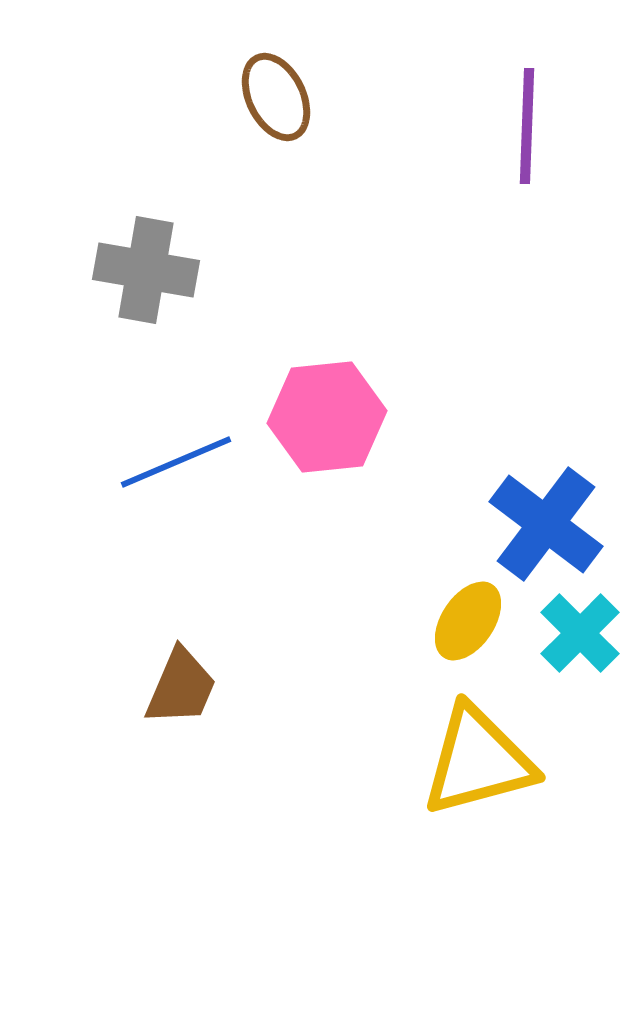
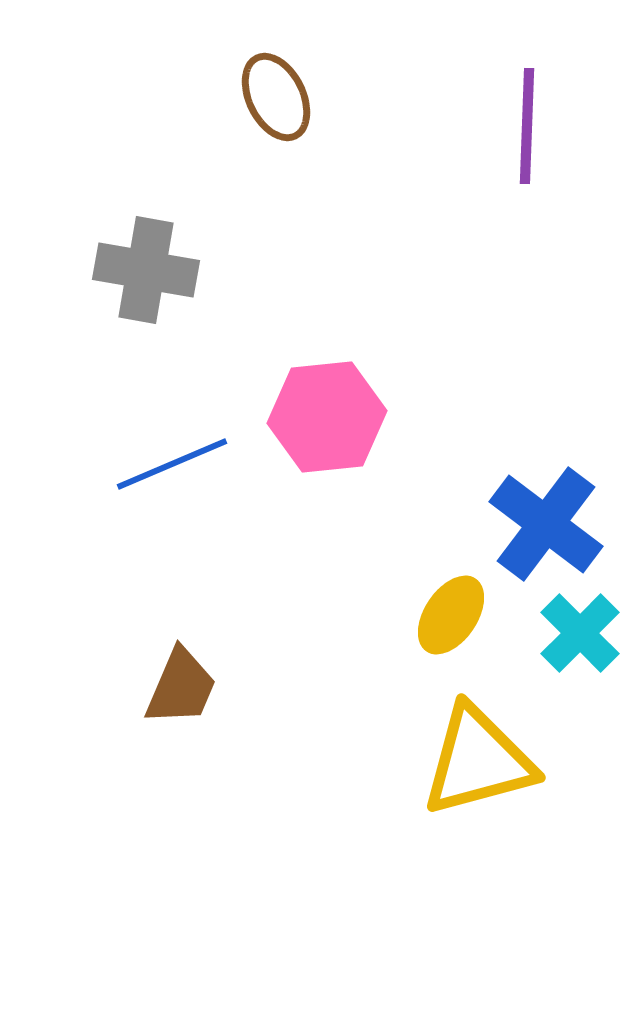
blue line: moved 4 px left, 2 px down
yellow ellipse: moved 17 px left, 6 px up
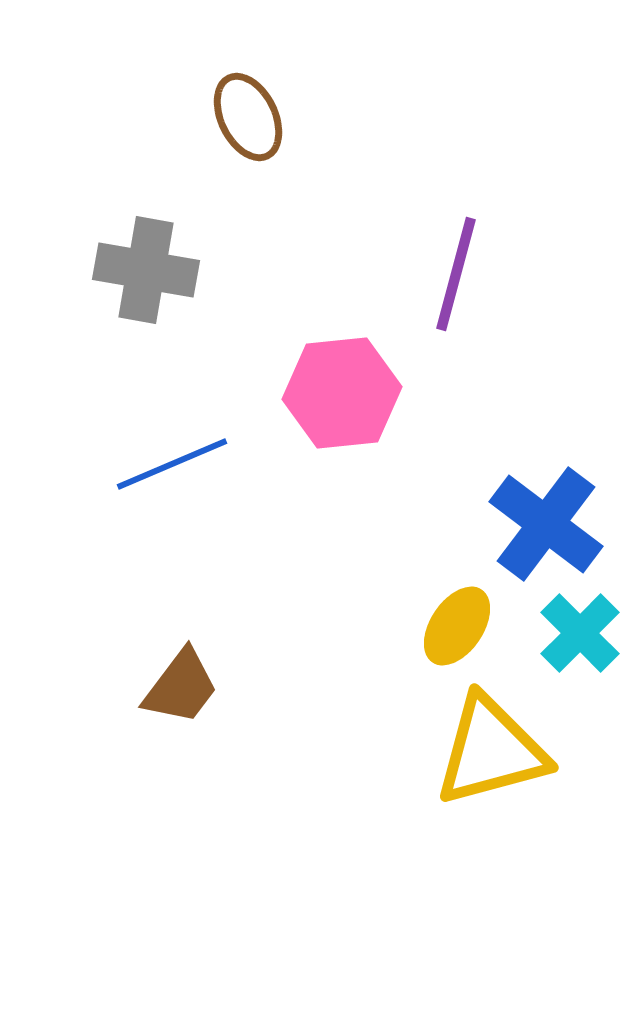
brown ellipse: moved 28 px left, 20 px down
purple line: moved 71 px left, 148 px down; rotated 13 degrees clockwise
pink hexagon: moved 15 px right, 24 px up
yellow ellipse: moved 6 px right, 11 px down
brown trapezoid: rotated 14 degrees clockwise
yellow triangle: moved 13 px right, 10 px up
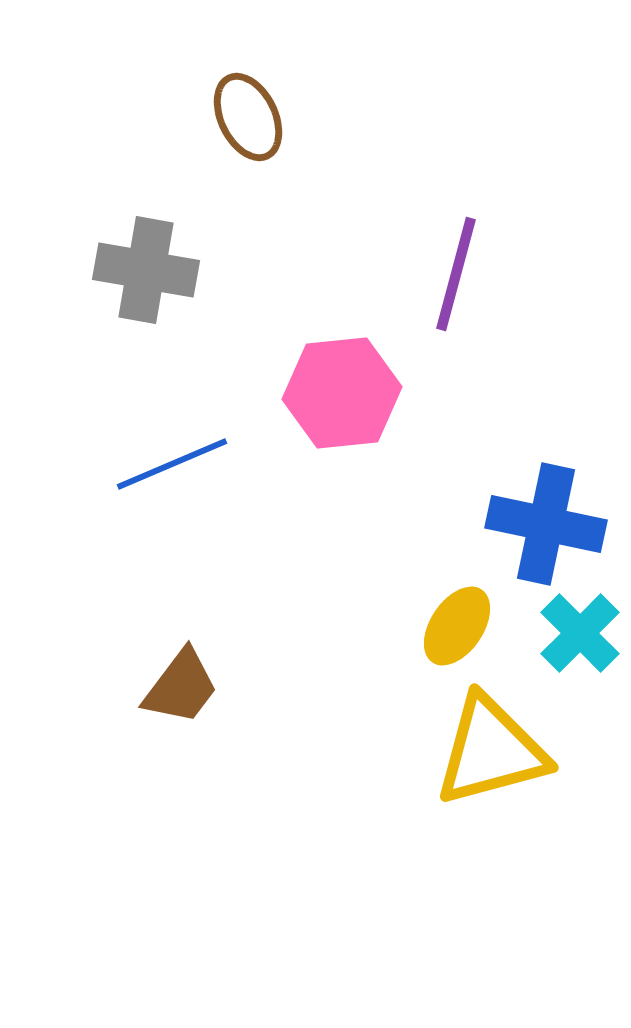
blue cross: rotated 25 degrees counterclockwise
